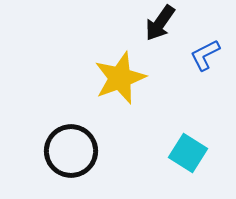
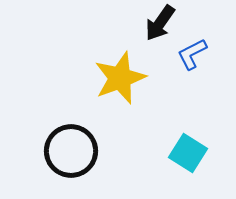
blue L-shape: moved 13 px left, 1 px up
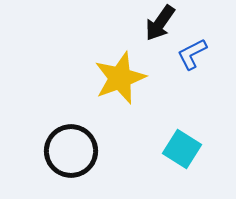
cyan square: moved 6 px left, 4 px up
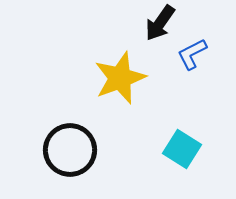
black circle: moved 1 px left, 1 px up
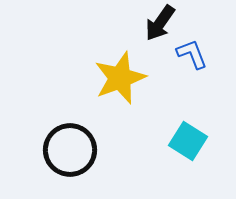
blue L-shape: rotated 96 degrees clockwise
cyan square: moved 6 px right, 8 px up
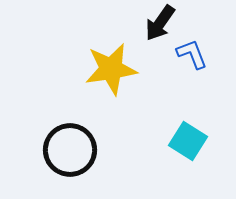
yellow star: moved 9 px left, 9 px up; rotated 12 degrees clockwise
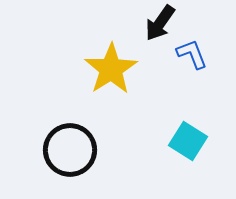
yellow star: rotated 24 degrees counterclockwise
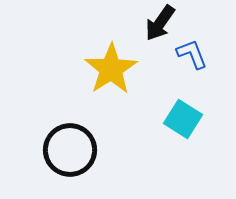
cyan square: moved 5 px left, 22 px up
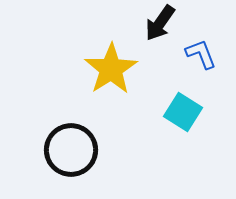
blue L-shape: moved 9 px right
cyan square: moved 7 px up
black circle: moved 1 px right
